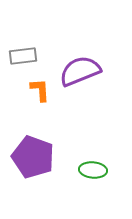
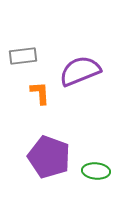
orange L-shape: moved 3 px down
purple pentagon: moved 16 px right
green ellipse: moved 3 px right, 1 px down
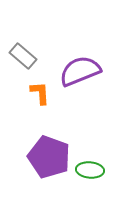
gray rectangle: rotated 48 degrees clockwise
green ellipse: moved 6 px left, 1 px up
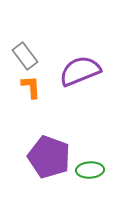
gray rectangle: moved 2 px right; rotated 12 degrees clockwise
orange L-shape: moved 9 px left, 6 px up
green ellipse: rotated 8 degrees counterclockwise
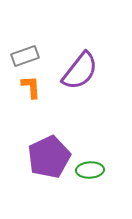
gray rectangle: rotated 72 degrees counterclockwise
purple semicircle: rotated 150 degrees clockwise
purple pentagon: rotated 27 degrees clockwise
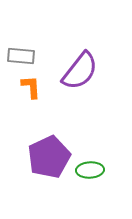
gray rectangle: moved 4 px left; rotated 24 degrees clockwise
